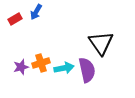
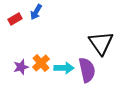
orange cross: rotated 24 degrees counterclockwise
cyan arrow: rotated 12 degrees clockwise
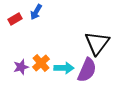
black triangle: moved 4 px left; rotated 12 degrees clockwise
purple semicircle: rotated 35 degrees clockwise
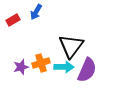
red rectangle: moved 2 px left, 1 px down
black triangle: moved 26 px left, 3 px down
orange cross: rotated 24 degrees clockwise
cyan arrow: moved 1 px up
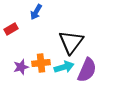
red rectangle: moved 2 px left, 9 px down
black triangle: moved 4 px up
orange cross: rotated 12 degrees clockwise
cyan arrow: rotated 18 degrees counterclockwise
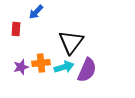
blue arrow: rotated 14 degrees clockwise
red rectangle: moved 5 px right; rotated 56 degrees counterclockwise
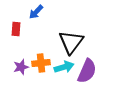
purple semicircle: moved 1 px down
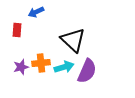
blue arrow: rotated 21 degrees clockwise
red rectangle: moved 1 px right, 1 px down
black triangle: moved 2 px right, 2 px up; rotated 24 degrees counterclockwise
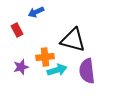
red rectangle: rotated 32 degrees counterclockwise
black triangle: rotated 28 degrees counterclockwise
orange cross: moved 4 px right, 6 px up
cyan arrow: moved 7 px left, 3 px down
purple semicircle: rotated 150 degrees clockwise
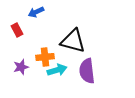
black triangle: moved 1 px down
